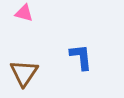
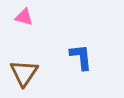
pink triangle: moved 4 px down
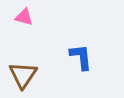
brown triangle: moved 1 px left, 2 px down
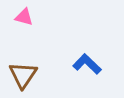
blue L-shape: moved 6 px right, 7 px down; rotated 40 degrees counterclockwise
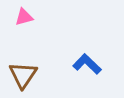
pink triangle: rotated 30 degrees counterclockwise
